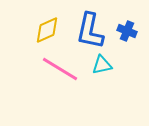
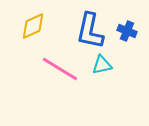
yellow diamond: moved 14 px left, 4 px up
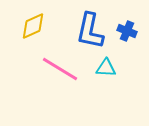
cyan triangle: moved 4 px right, 3 px down; rotated 15 degrees clockwise
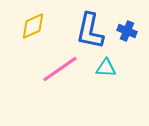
pink line: rotated 66 degrees counterclockwise
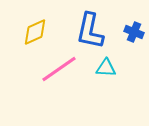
yellow diamond: moved 2 px right, 6 px down
blue cross: moved 7 px right, 1 px down
pink line: moved 1 px left
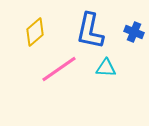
yellow diamond: rotated 16 degrees counterclockwise
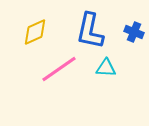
yellow diamond: rotated 16 degrees clockwise
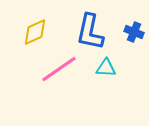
blue L-shape: moved 1 px down
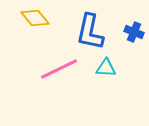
yellow diamond: moved 14 px up; rotated 76 degrees clockwise
pink line: rotated 9 degrees clockwise
